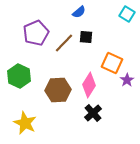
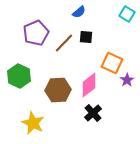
pink diamond: rotated 20 degrees clockwise
yellow star: moved 8 px right
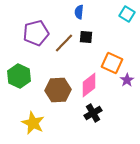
blue semicircle: rotated 136 degrees clockwise
purple pentagon: rotated 10 degrees clockwise
black cross: rotated 12 degrees clockwise
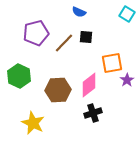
blue semicircle: rotated 72 degrees counterclockwise
orange square: rotated 35 degrees counterclockwise
black cross: rotated 12 degrees clockwise
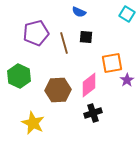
brown line: rotated 60 degrees counterclockwise
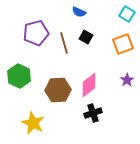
black square: rotated 24 degrees clockwise
orange square: moved 11 px right, 19 px up; rotated 10 degrees counterclockwise
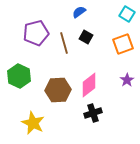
blue semicircle: rotated 120 degrees clockwise
